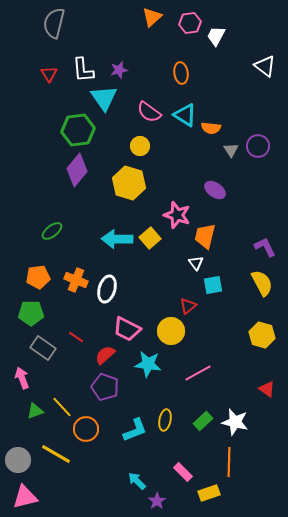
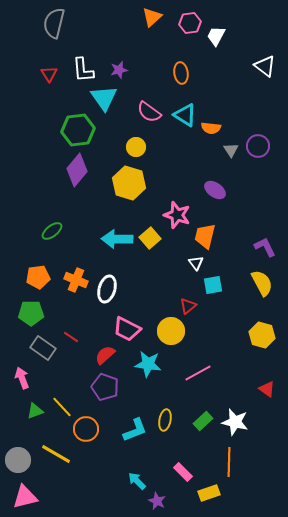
yellow circle at (140, 146): moved 4 px left, 1 px down
red line at (76, 337): moved 5 px left
purple star at (157, 501): rotated 12 degrees counterclockwise
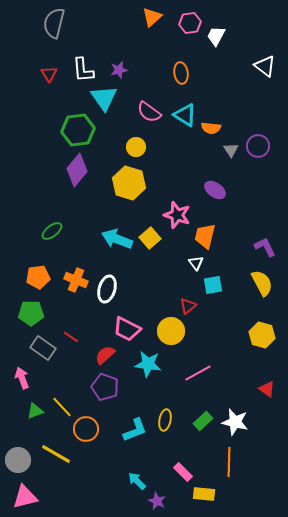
cyan arrow at (117, 239): rotated 20 degrees clockwise
yellow rectangle at (209, 493): moved 5 px left, 1 px down; rotated 25 degrees clockwise
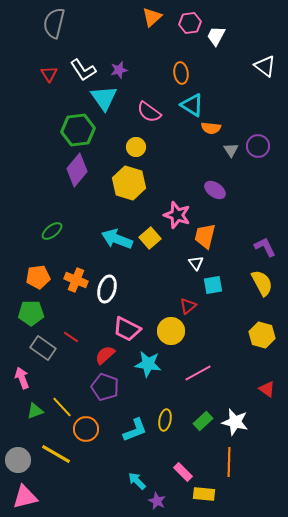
white L-shape at (83, 70): rotated 28 degrees counterclockwise
cyan triangle at (185, 115): moved 7 px right, 10 px up
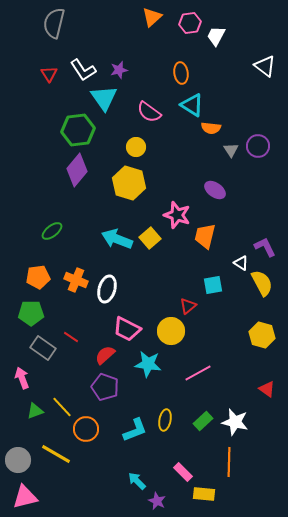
white triangle at (196, 263): moved 45 px right; rotated 21 degrees counterclockwise
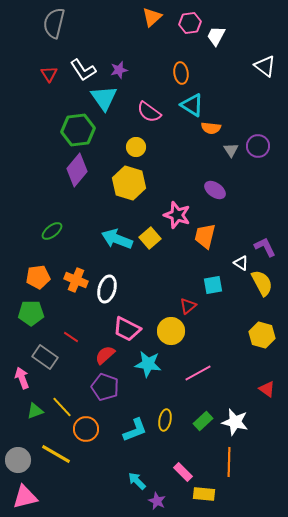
gray rectangle at (43, 348): moved 2 px right, 9 px down
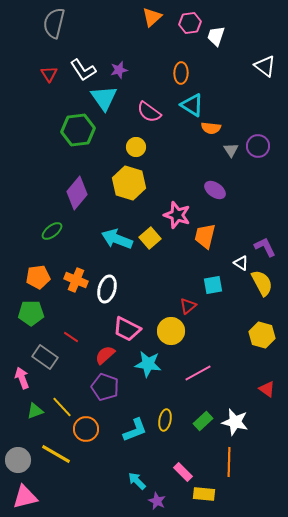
white trapezoid at (216, 36): rotated 10 degrees counterclockwise
orange ellipse at (181, 73): rotated 10 degrees clockwise
purple diamond at (77, 170): moved 23 px down
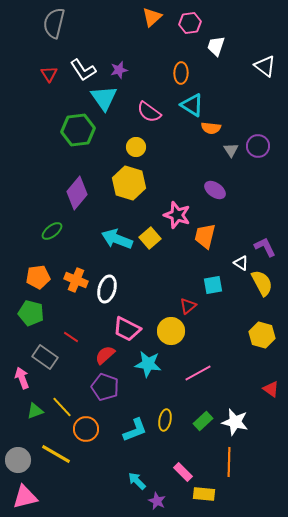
white trapezoid at (216, 36): moved 10 px down
green pentagon at (31, 313): rotated 15 degrees clockwise
red triangle at (267, 389): moved 4 px right
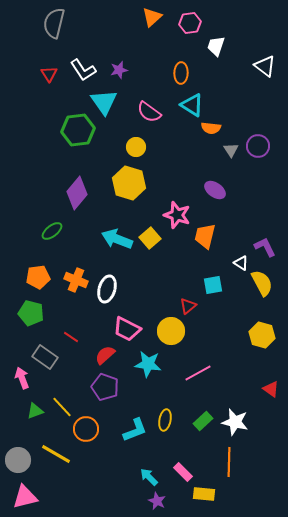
cyan triangle at (104, 98): moved 4 px down
cyan arrow at (137, 481): moved 12 px right, 4 px up
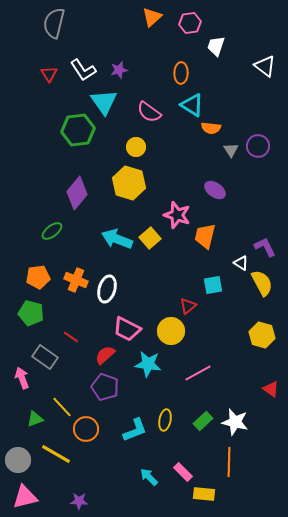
green triangle at (35, 411): moved 8 px down
purple star at (157, 501): moved 78 px left; rotated 24 degrees counterclockwise
